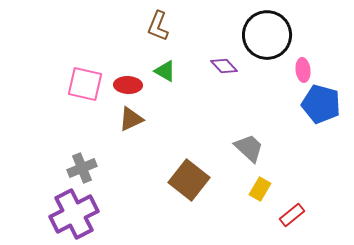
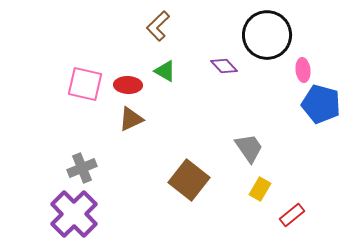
brown L-shape: rotated 24 degrees clockwise
gray trapezoid: rotated 12 degrees clockwise
purple cross: rotated 18 degrees counterclockwise
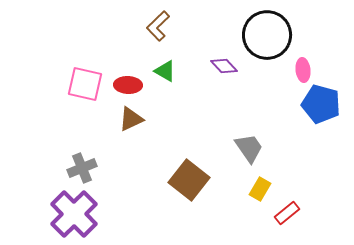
red rectangle: moved 5 px left, 2 px up
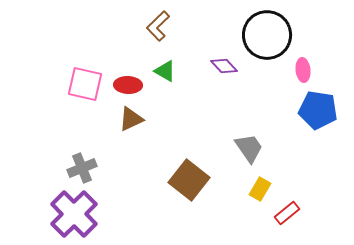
blue pentagon: moved 3 px left, 6 px down; rotated 6 degrees counterclockwise
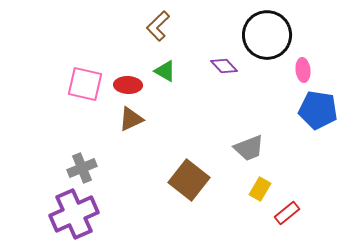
gray trapezoid: rotated 104 degrees clockwise
purple cross: rotated 21 degrees clockwise
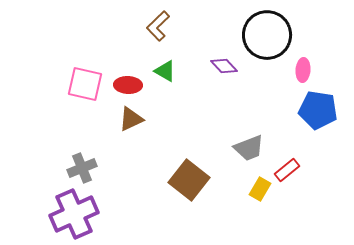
pink ellipse: rotated 10 degrees clockwise
red rectangle: moved 43 px up
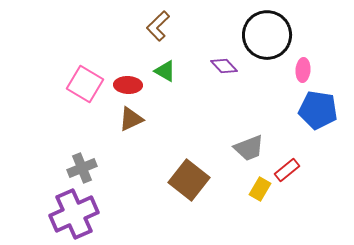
pink square: rotated 18 degrees clockwise
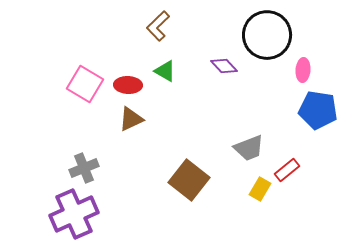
gray cross: moved 2 px right
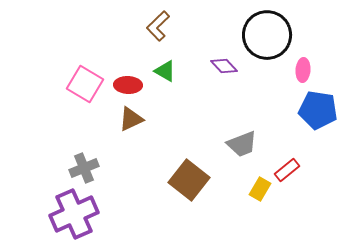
gray trapezoid: moved 7 px left, 4 px up
